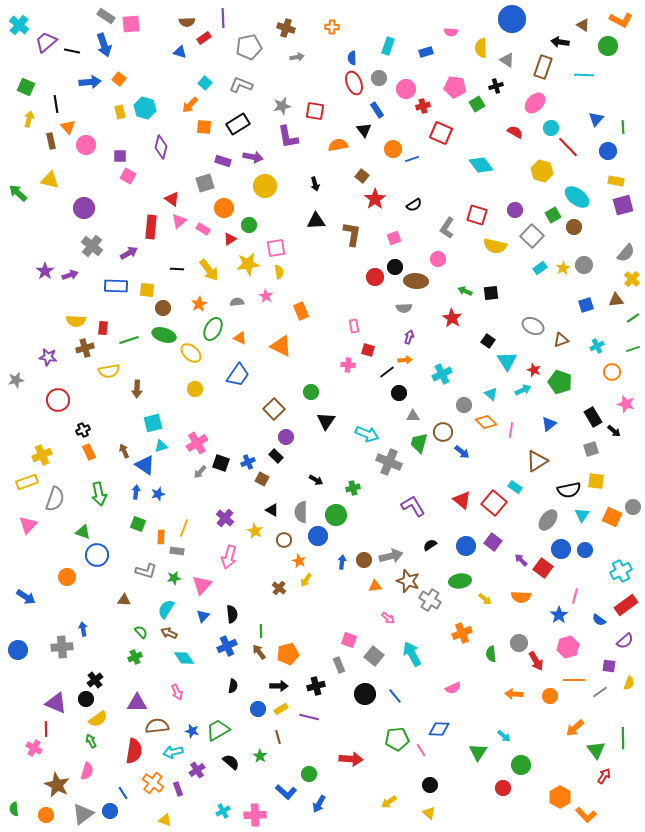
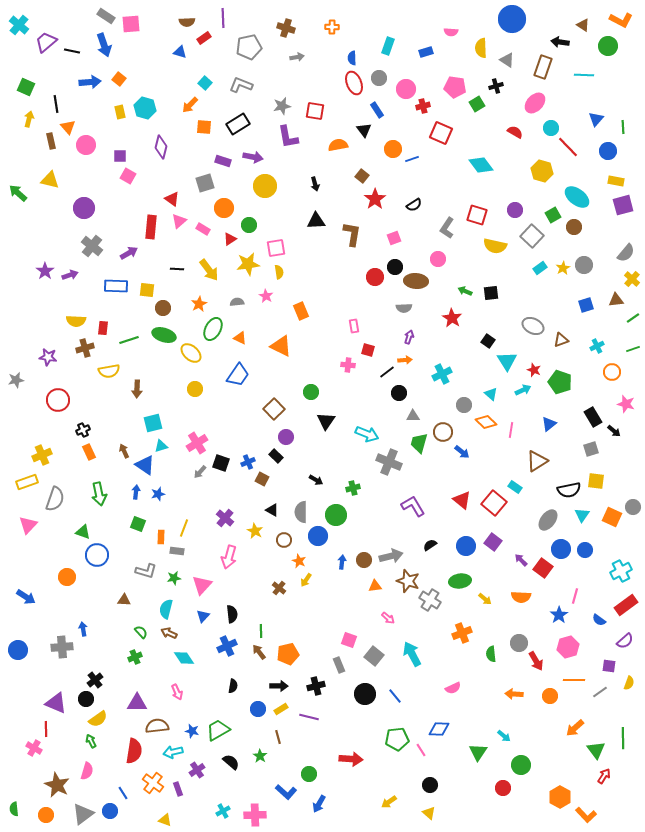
cyan semicircle at (166, 609): rotated 18 degrees counterclockwise
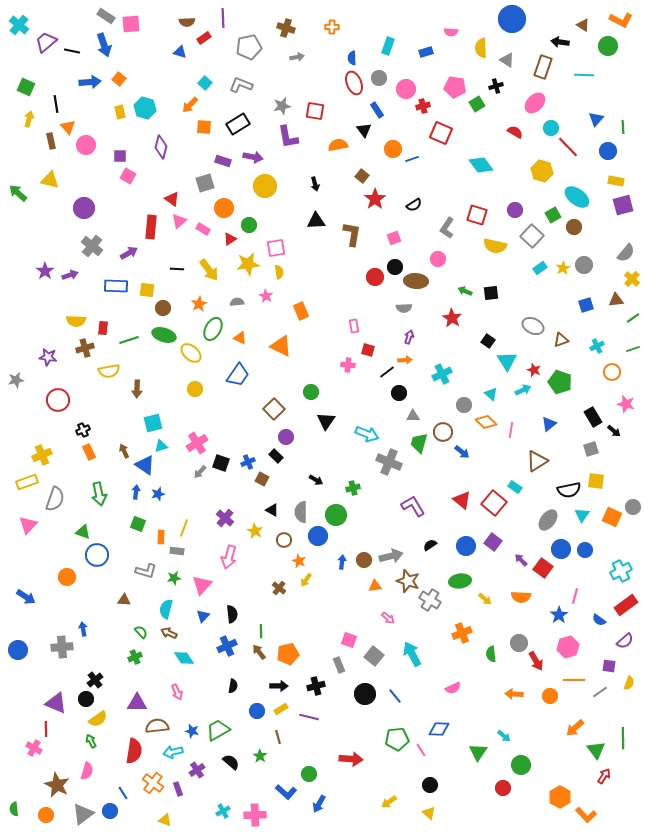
blue circle at (258, 709): moved 1 px left, 2 px down
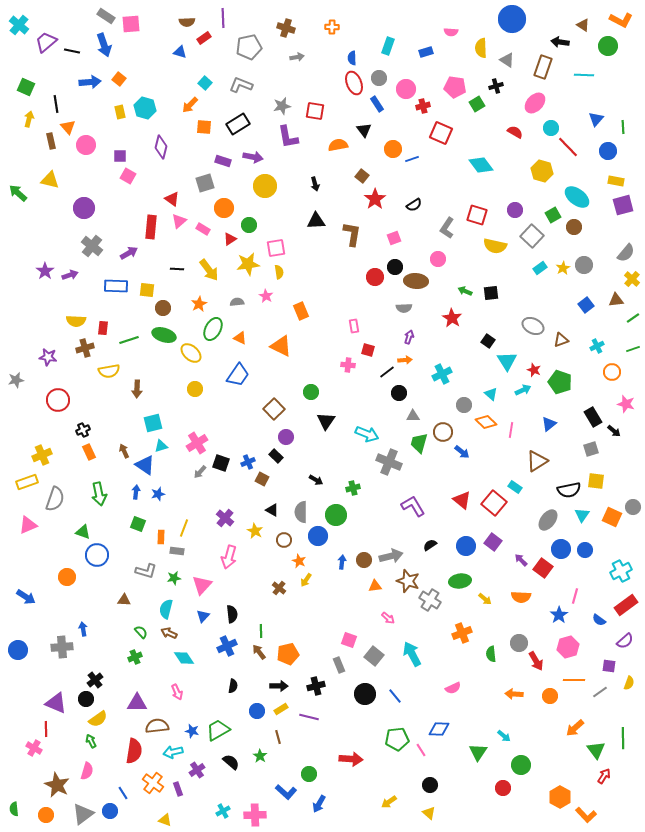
blue rectangle at (377, 110): moved 6 px up
blue square at (586, 305): rotated 21 degrees counterclockwise
pink triangle at (28, 525): rotated 24 degrees clockwise
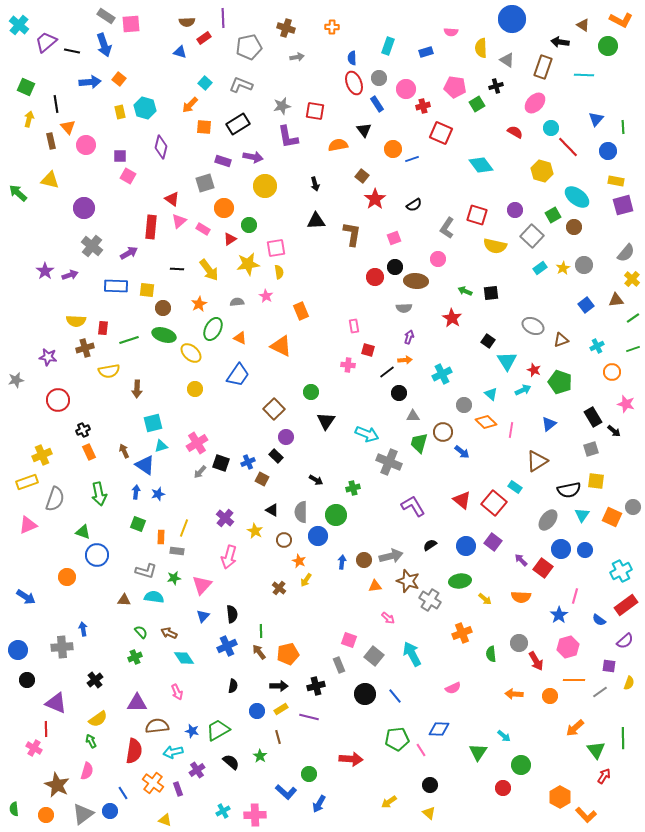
cyan semicircle at (166, 609): moved 12 px left, 12 px up; rotated 84 degrees clockwise
black circle at (86, 699): moved 59 px left, 19 px up
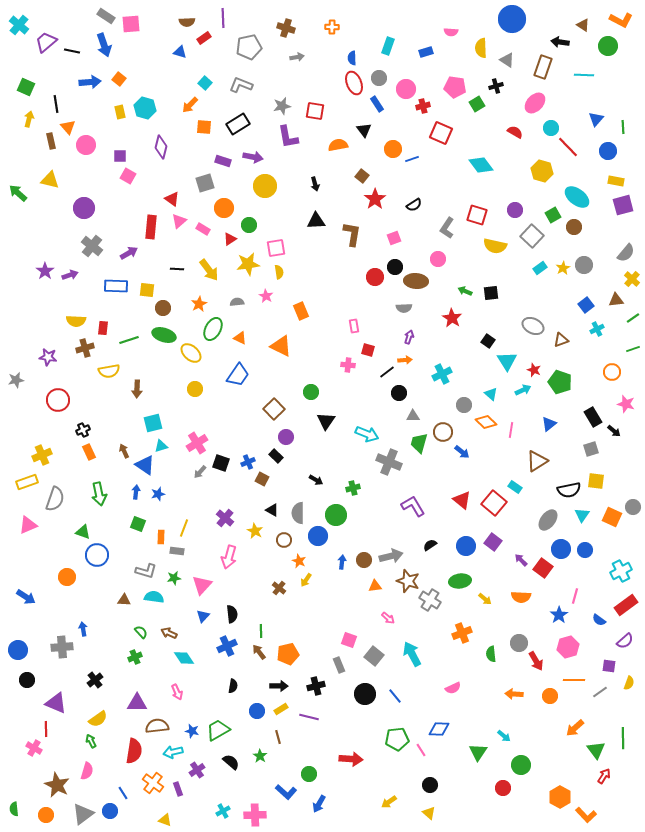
cyan cross at (597, 346): moved 17 px up
gray semicircle at (301, 512): moved 3 px left, 1 px down
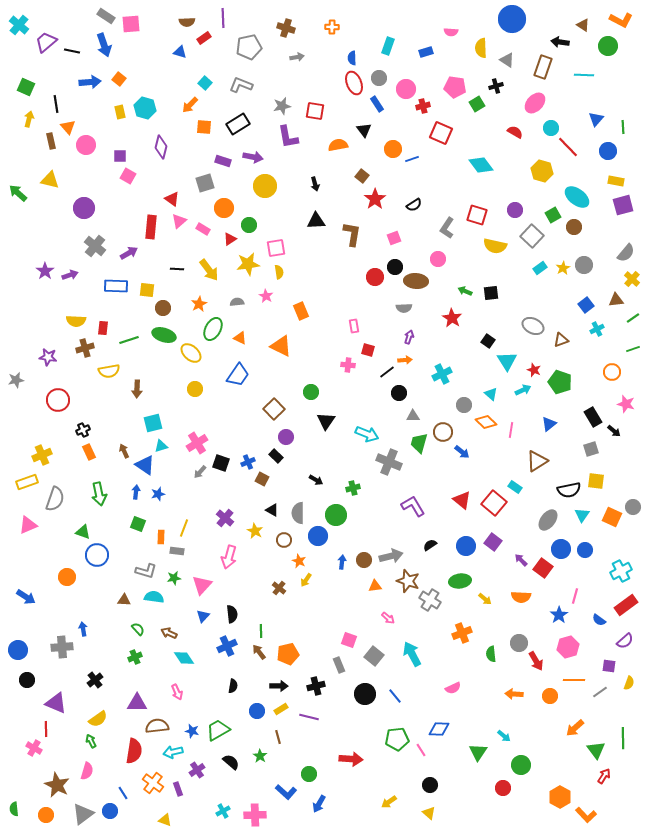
gray cross at (92, 246): moved 3 px right
green semicircle at (141, 632): moved 3 px left, 3 px up
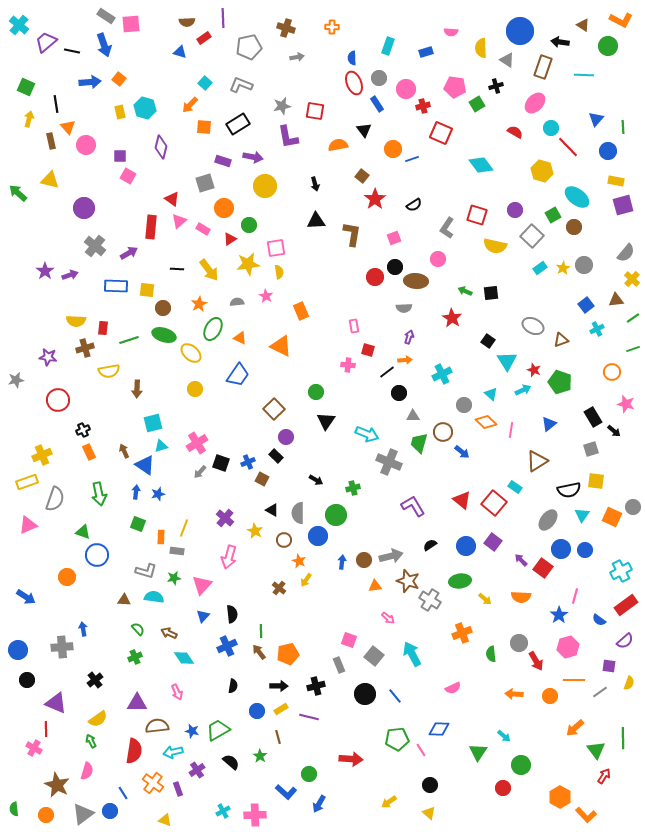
blue circle at (512, 19): moved 8 px right, 12 px down
green circle at (311, 392): moved 5 px right
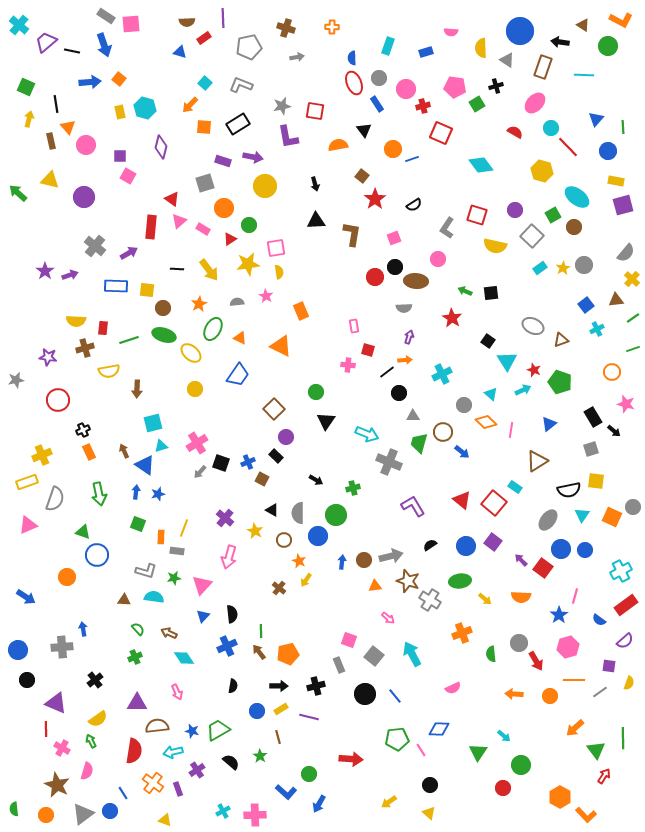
purple circle at (84, 208): moved 11 px up
pink cross at (34, 748): moved 28 px right
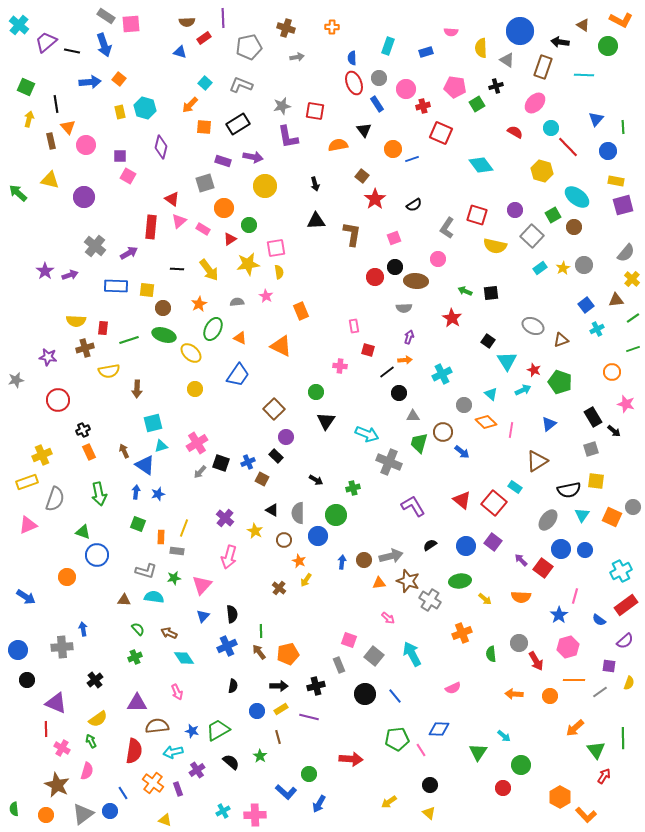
pink cross at (348, 365): moved 8 px left, 1 px down
orange triangle at (375, 586): moved 4 px right, 3 px up
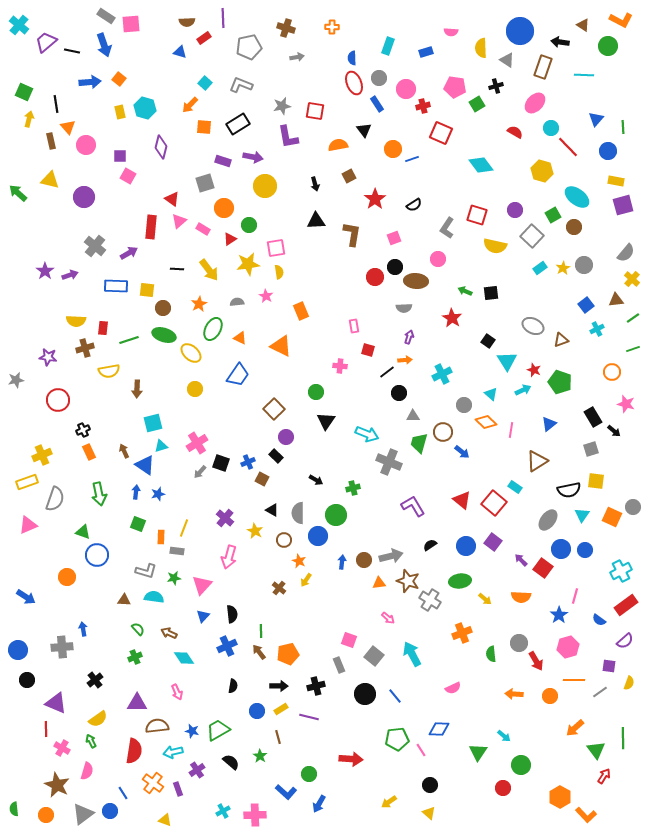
green square at (26, 87): moved 2 px left, 5 px down
brown square at (362, 176): moved 13 px left; rotated 24 degrees clockwise
